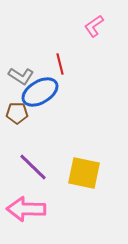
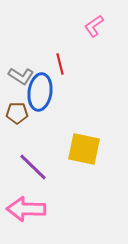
blue ellipse: rotated 51 degrees counterclockwise
yellow square: moved 24 px up
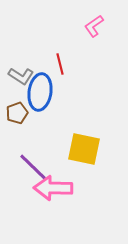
brown pentagon: rotated 20 degrees counterclockwise
pink arrow: moved 27 px right, 21 px up
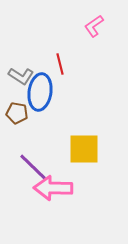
brown pentagon: rotated 30 degrees clockwise
yellow square: rotated 12 degrees counterclockwise
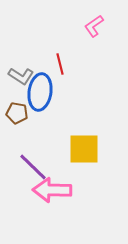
pink arrow: moved 1 px left, 2 px down
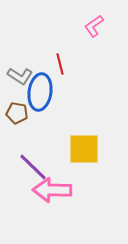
gray L-shape: moved 1 px left
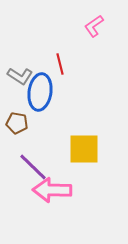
brown pentagon: moved 10 px down
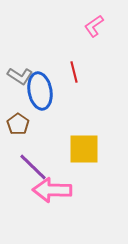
red line: moved 14 px right, 8 px down
blue ellipse: moved 1 px up; rotated 18 degrees counterclockwise
brown pentagon: moved 1 px right, 1 px down; rotated 25 degrees clockwise
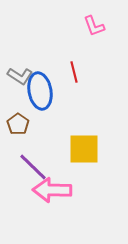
pink L-shape: rotated 75 degrees counterclockwise
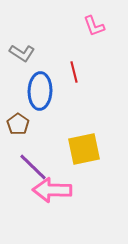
gray L-shape: moved 2 px right, 23 px up
blue ellipse: rotated 12 degrees clockwise
yellow square: rotated 12 degrees counterclockwise
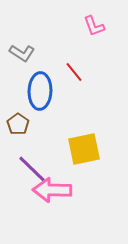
red line: rotated 25 degrees counterclockwise
purple line: moved 1 px left, 2 px down
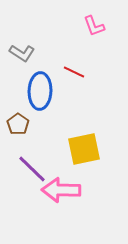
red line: rotated 25 degrees counterclockwise
pink arrow: moved 9 px right
